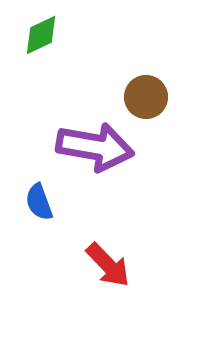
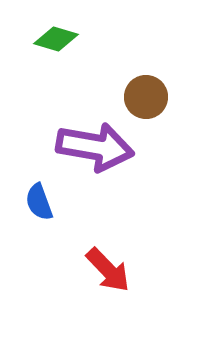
green diamond: moved 15 px right, 4 px down; rotated 42 degrees clockwise
red arrow: moved 5 px down
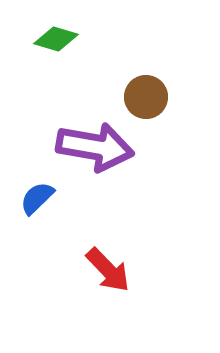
blue semicircle: moved 2 px left, 4 px up; rotated 66 degrees clockwise
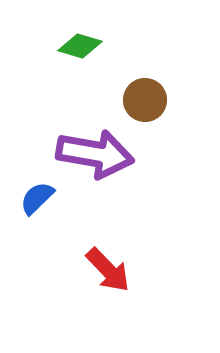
green diamond: moved 24 px right, 7 px down
brown circle: moved 1 px left, 3 px down
purple arrow: moved 7 px down
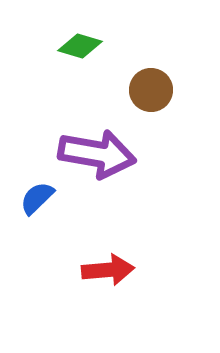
brown circle: moved 6 px right, 10 px up
purple arrow: moved 2 px right
red arrow: rotated 51 degrees counterclockwise
